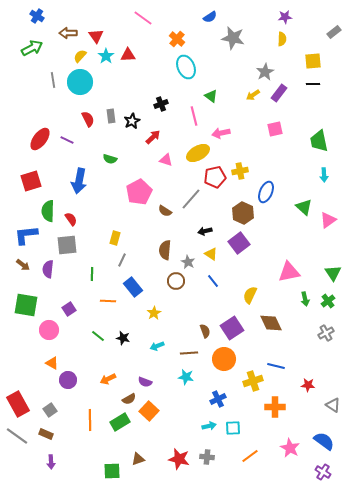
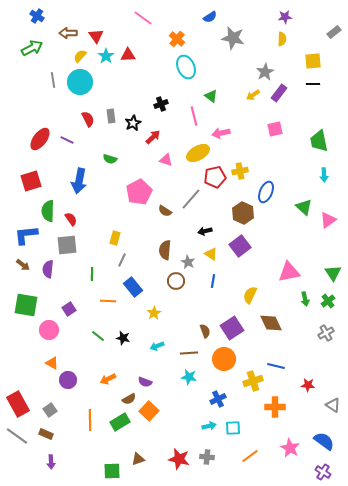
black star at (132, 121): moved 1 px right, 2 px down
purple square at (239, 243): moved 1 px right, 3 px down
blue line at (213, 281): rotated 48 degrees clockwise
cyan star at (186, 377): moved 3 px right
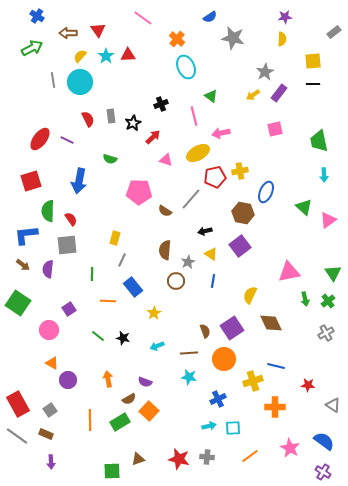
red triangle at (96, 36): moved 2 px right, 6 px up
pink pentagon at (139, 192): rotated 30 degrees clockwise
brown hexagon at (243, 213): rotated 15 degrees counterclockwise
gray star at (188, 262): rotated 16 degrees clockwise
green square at (26, 305): moved 8 px left, 2 px up; rotated 25 degrees clockwise
orange arrow at (108, 379): rotated 105 degrees clockwise
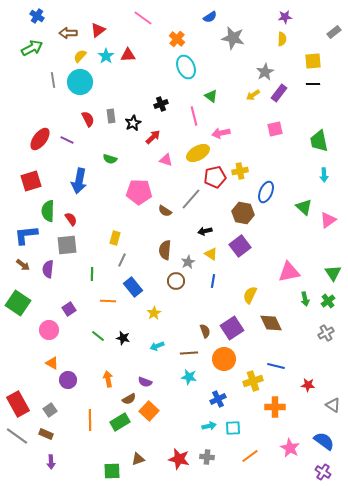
red triangle at (98, 30): rotated 28 degrees clockwise
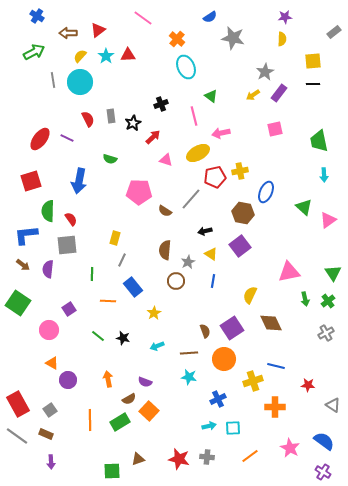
green arrow at (32, 48): moved 2 px right, 4 px down
purple line at (67, 140): moved 2 px up
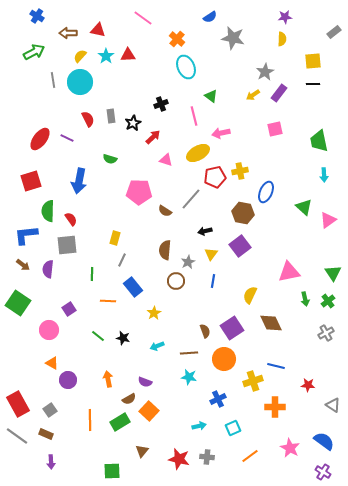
red triangle at (98, 30): rotated 49 degrees clockwise
yellow triangle at (211, 254): rotated 32 degrees clockwise
cyan arrow at (209, 426): moved 10 px left
cyan square at (233, 428): rotated 21 degrees counterclockwise
brown triangle at (138, 459): moved 4 px right, 8 px up; rotated 32 degrees counterclockwise
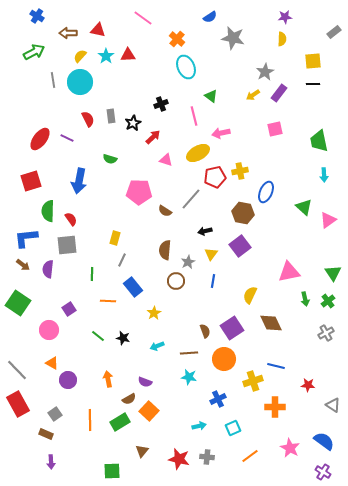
blue L-shape at (26, 235): moved 3 px down
gray square at (50, 410): moved 5 px right, 4 px down
gray line at (17, 436): moved 66 px up; rotated 10 degrees clockwise
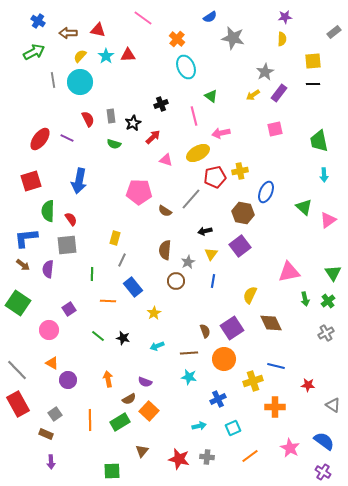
blue cross at (37, 16): moved 1 px right, 5 px down
green semicircle at (110, 159): moved 4 px right, 15 px up
